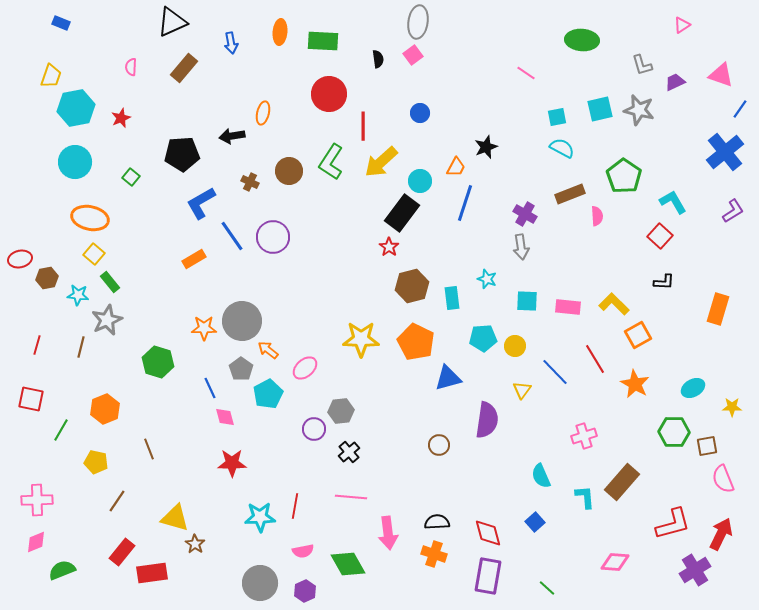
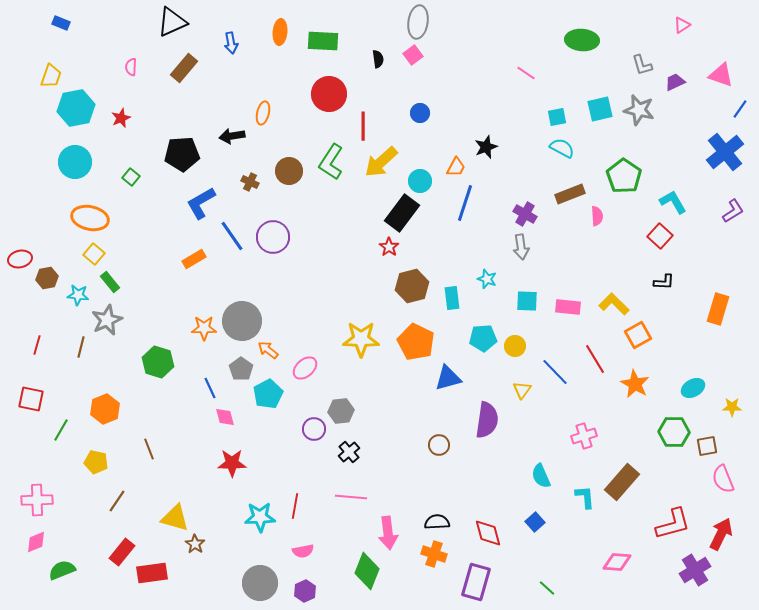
pink diamond at (615, 562): moved 2 px right
green diamond at (348, 564): moved 19 px right, 7 px down; rotated 51 degrees clockwise
purple rectangle at (488, 576): moved 12 px left, 6 px down; rotated 6 degrees clockwise
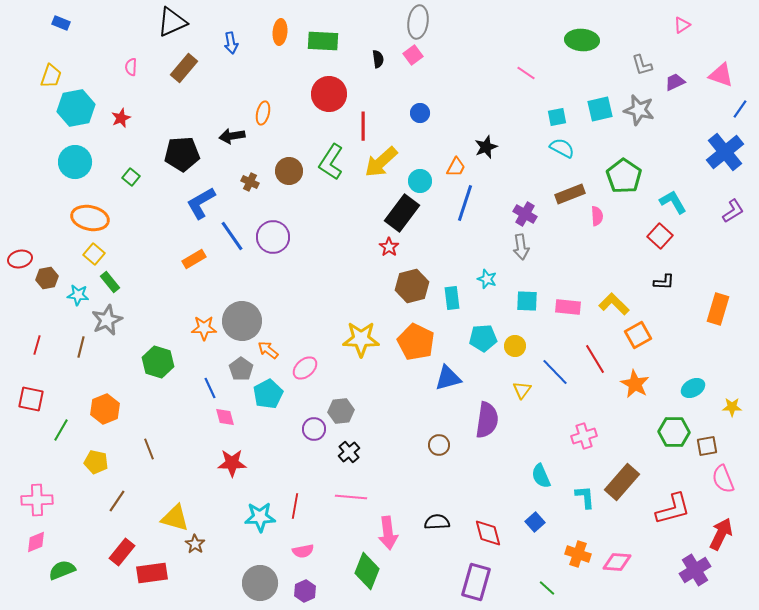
red L-shape at (673, 524): moved 15 px up
orange cross at (434, 554): moved 144 px right
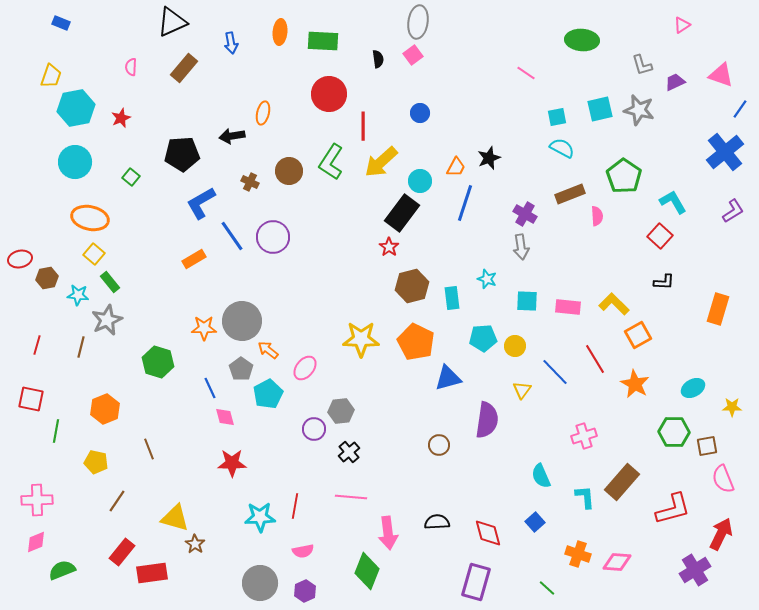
black star at (486, 147): moved 3 px right, 11 px down
pink ellipse at (305, 368): rotated 10 degrees counterclockwise
green line at (61, 430): moved 5 px left, 1 px down; rotated 20 degrees counterclockwise
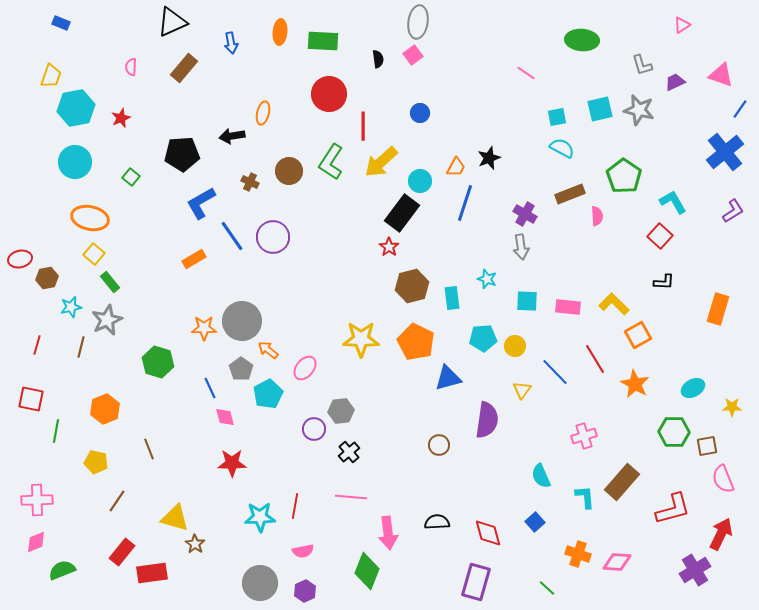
cyan star at (78, 295): moved 7 px left, 12 px down; rotated 20 degrees counterclockwise
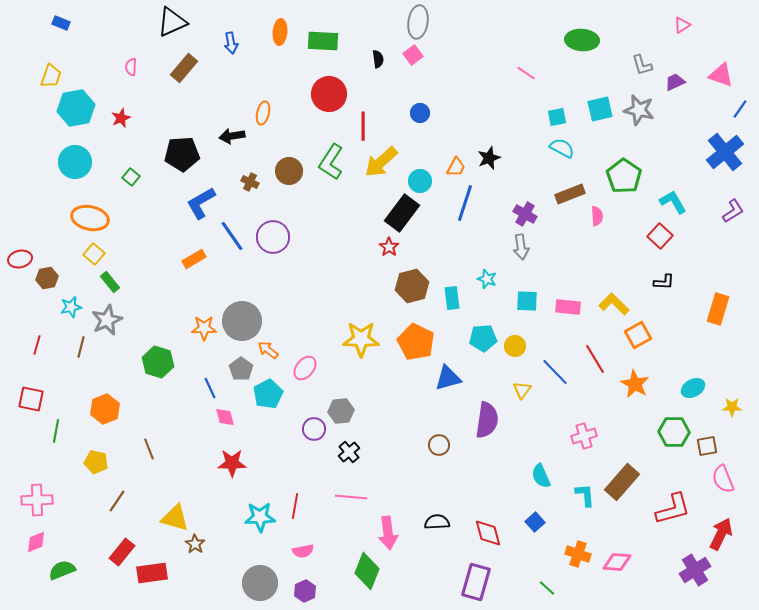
cyan L-shape at (585, 497): moved 2 px up
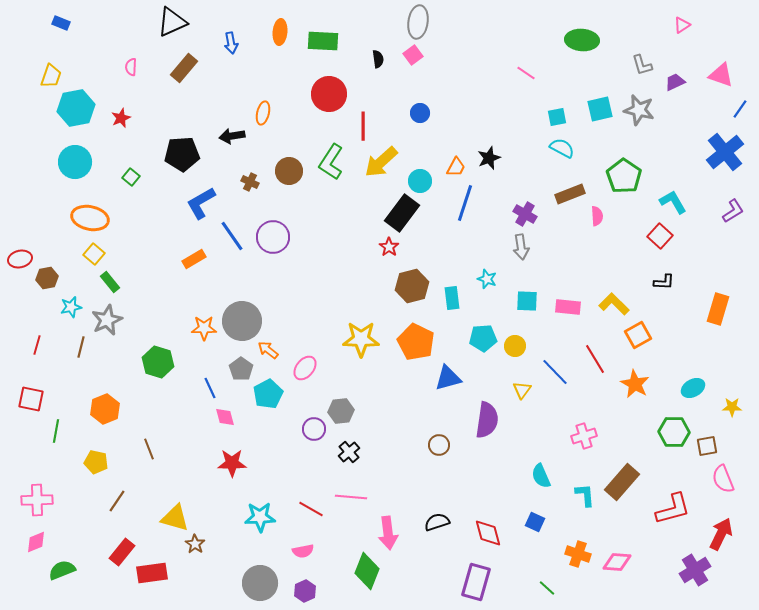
red line at (295, 506): moved 16 px right, 3 px down; rotated 70 degrees counterclockwise
black semicircle at (437, 522): rotated 15 degrees counterclockwise
blue square at (535, 522): rotated 24 degrees counterclockwise
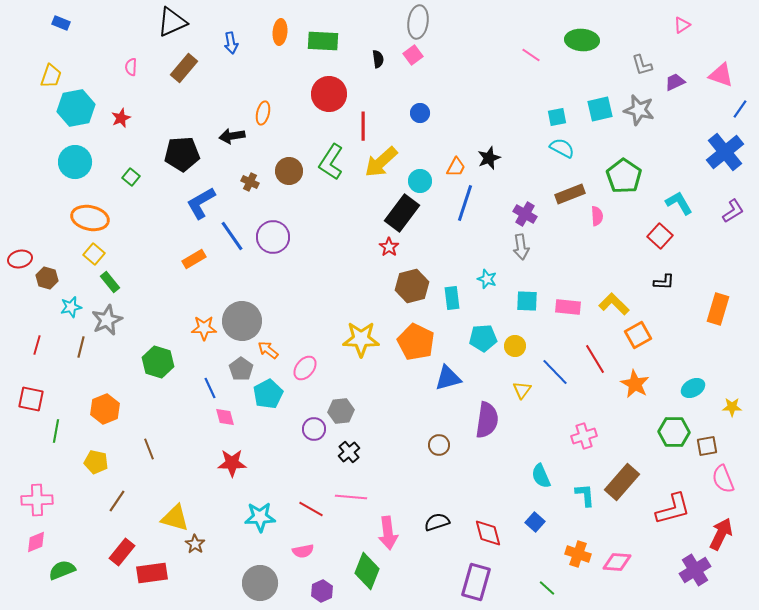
pink line at (526, 73): moved 5 px right, 18 px up
cyan L-shape at (673, 202): moved 6 px right, 1 px down
brown hexagon at (47, 278): rotated 25 degrees clockwise
blue square at (535, 522): rotated 18 degrees clockwise
purple hexagon at (305, 591): moved 17 px right
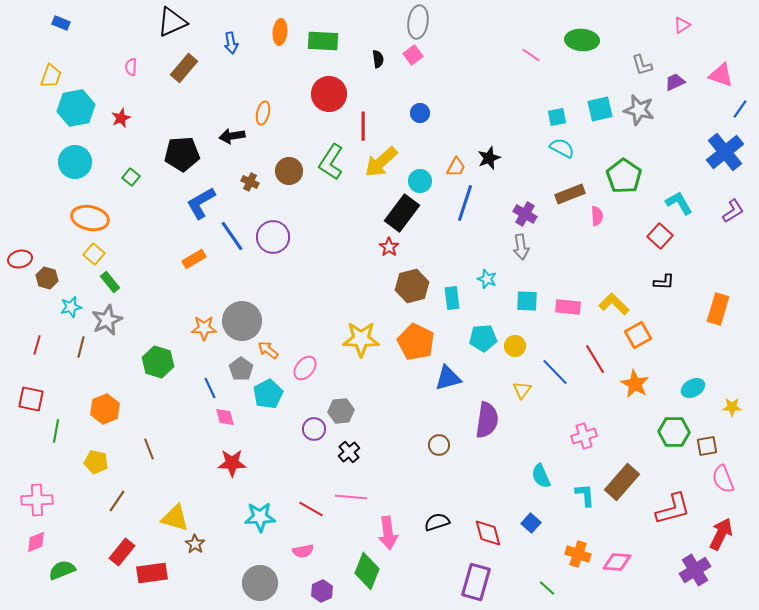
blue square at (535, 522): moved 4 px left, 1 px down
